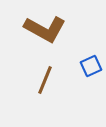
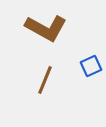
brown L-shape: moved 1 px right, 1 px up
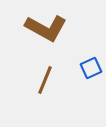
blue square: moved 2 px down
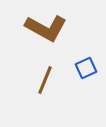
blue square: moved 5 px left
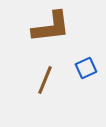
brown L-shape: moved 5 px right, 1 px up; rotated 36 degrees counterclockwise
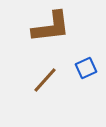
brown line: rotated 20 degrees clockwise
